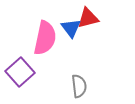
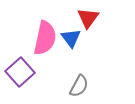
red triangle: rotated 40 degrees counterclockwise
blue triangle: moved 10 px down
gray semicircle: rotated 35 degrees clockwise
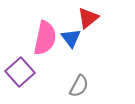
red triangle: rotated 15 degrees clockwise
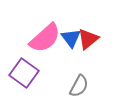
red triangle: moved 21 px down
pink semicircle: rotated 36 degrees clockwise
purple square: moved 4 px right, 1 px down; rotated 12 degrees counterclockwise
